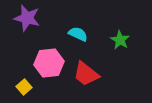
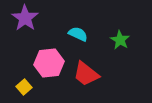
purple star: moved 2 px left; rotated 20 degrees clockwise
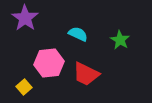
red trapezoid: rotated 12 degrees counterclockwise
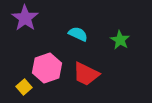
pink hexagon: moved 2 px left, 5 px down; rotated 12 degrees counterclockwise
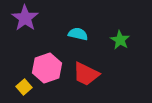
cyan semicircle: rotated 12 degrees counterclockwise
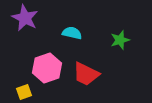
purple star: rotated 8 degrees counterclockwise
cyan semicircle: moved 6 px left, 1 px up
green star: rotated 24 degrees clockwise
yellow square: moved 5 px down; rotated 21 degrees clockwise
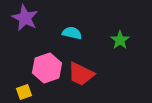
green star: rotated 18 degrees counterclockwise
red trapezoid: moved 5 px left
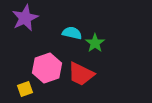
purple star: rotated 20 degrees clockwise
green star: moved 25 px left, 3 px down
yellow square: moved 1 px right, 3 px up
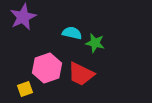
purple star: moved 2 px left, 1 px up
green star: rotated 24 degrees counterclockwise
